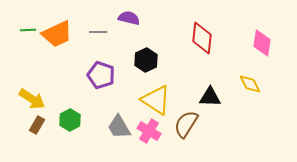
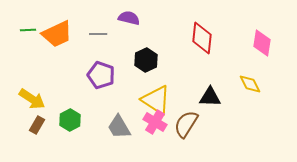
gray line: moved 2 px down
pink cross: moved 6 px right, 9 px up
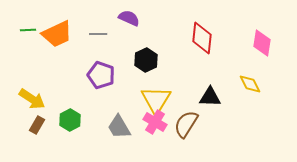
purple semicircle: rotated 10 degrees clockwise
yellow triangle: rotated 28 degrees clockwise
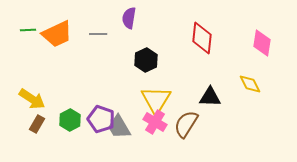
purple semicircle: rotated 105 degrees counterclockwise
purple pentagon: moved 44 px down
brown rectangle: moved 1 px up
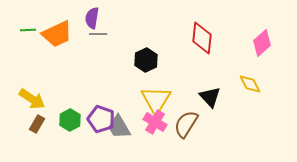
purple semicircle: moved 37 px left
pink diamond: rotated 40 degrees clockwise
black triangle: rotated 45 degrees clockwise
